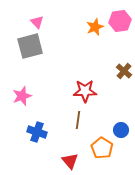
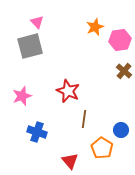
pink hexagon: moved 19 px down
red star: moved 17 px left; rotated 25 degrees clockwise
brown line: moved 6 px right, 1 px up
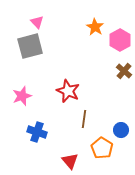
orange star: rotated 18 degrees counterclockwise
pink hexagon: rotated 20 degrees counterclockwise
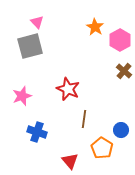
red star: moved 2 px up
